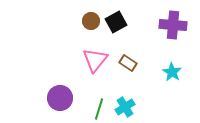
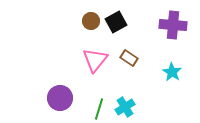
brown rectangle: moved 1 px right, 5 px up
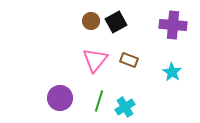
brown rectangle: moved 2 px down; rotated 12 degrees counterclockwise
green line: moved 8 px up
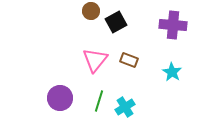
brown circle: moved 10 px up
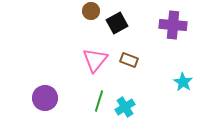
black square: moved 1 px right, 1 px down
cyan star: moved 11 px right, 10 px down
purple circle: moved 15 px left
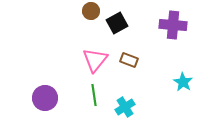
green line: moved 5 px left, 6 px up; rotated 25 degrees counterclockwise
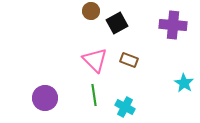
pink triangle: rotated 24 degrees counterclockwise
cyan star: moved 1 px right, 1 px down
cyan cross: rotated 30 degrees counterclockwise
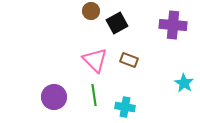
purple circle: moved 9 px right, 1 px up
cyan cross: rotated 18 degrees counterclockwise
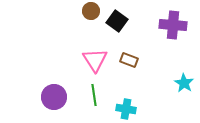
black square: moved 2 px up; rotated 25 degrees counterclockwise
pink triangle: rotated 12 degrees clockwise
cyan cross: moved 1 px right, 2 px down
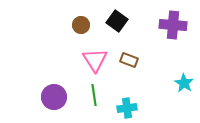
brown circle: moved 10 px left, 14 px down
cyan cross: moved 1 px right, 1 px up; rotated 18 degrees counterclockwise
